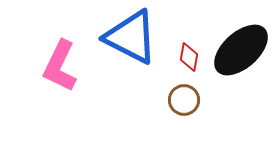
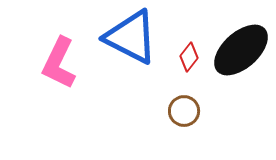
red diamond: rotated 28 degrees clockwise
pink L-shape: moved 1 px left, 3 px up
brown circle: moved 11 px down
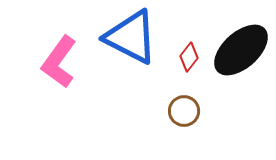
pink L-shape: moved 1 px up; rotated 10 degrees clockwise
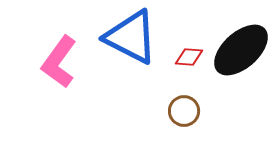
red diamond: rotated 56 degrees clockwise
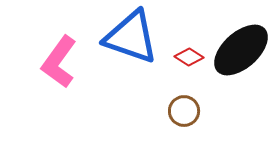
blue triangle: rotated 8 degrees counterclockwise
red diamond: rotated 28 degrees clockwise
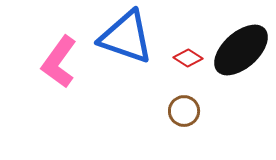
blue triangle: moved 5 px left
red diamond: moved 1 px left, 1 px down
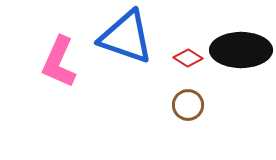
black ellipse: rotated 42 degrees clockwise
pink L-shape: rotated 12 degrees counterclockwise
brown circle: moved 4 px right, 6 px up
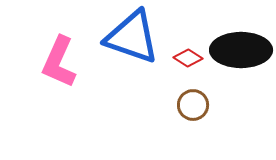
blue triangle: moved 6 px right
brown circle: moved 5 px right
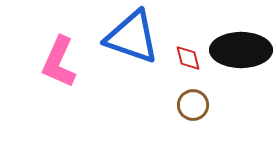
red diamond: rotated 44 degrees clockwise
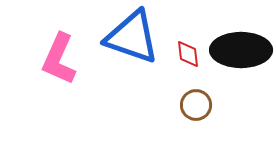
red diamond: moved 4 px up; rotated 8 degrees clockwise
pink L-shape: moved 3 px up
brown circle: moved 3 px right
